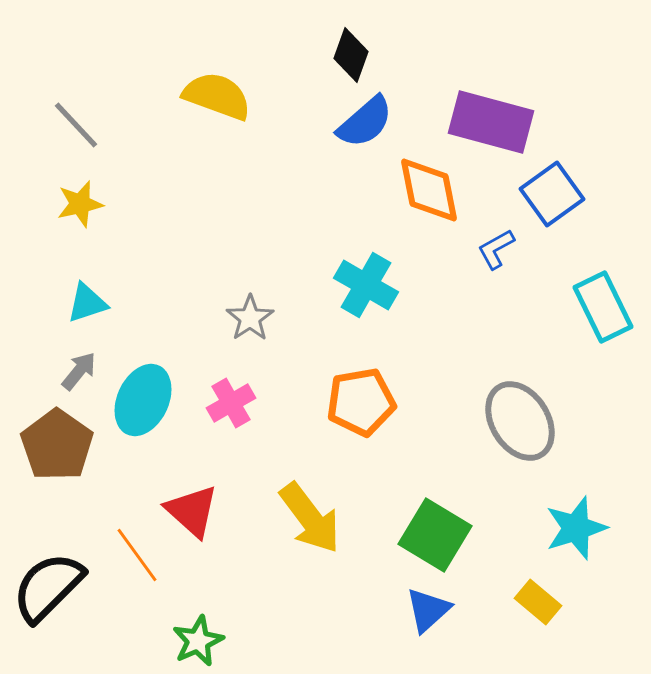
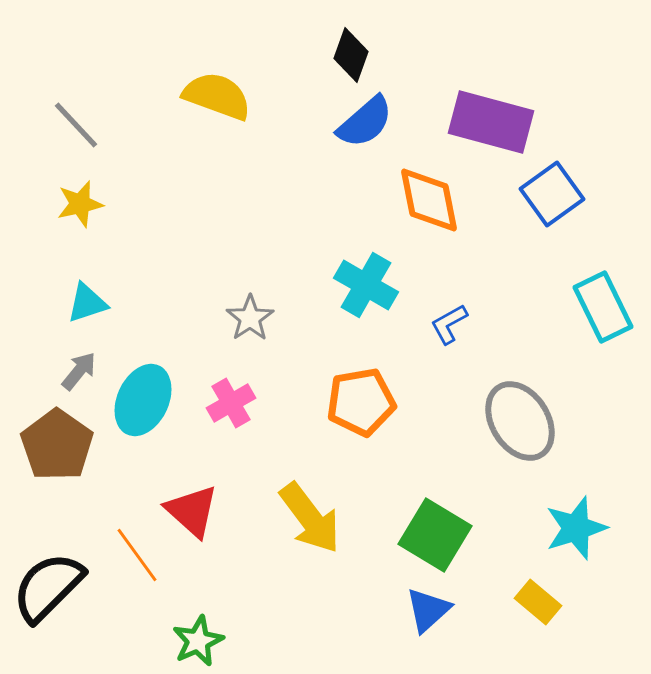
orange diamond: moved 10 px down
blue L-shape: moved 47 px left, 75 px down
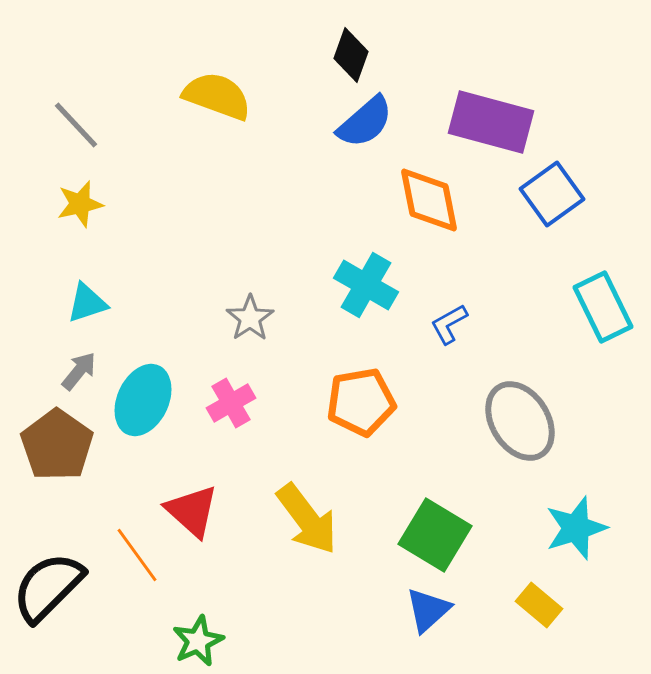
yellow arrow: moved 3 px left, 1 px down
yellow rectangle: moved 1 px right, 3 px down
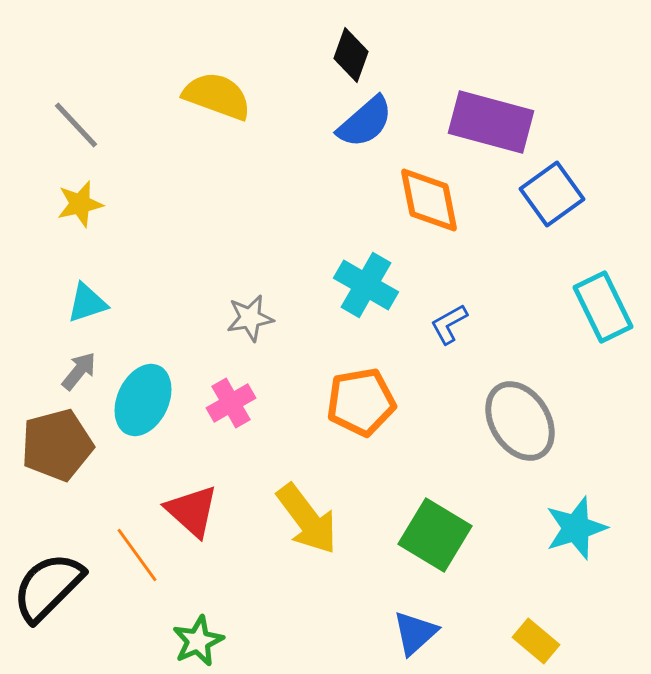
gray star: rotated 24 degrees clockwise
brown pentagon: rotated 22 degrees clockwise
yellow rectangle: moved 3 px left, 36 px down
blue triangle: moved 13 px left, 23 px down
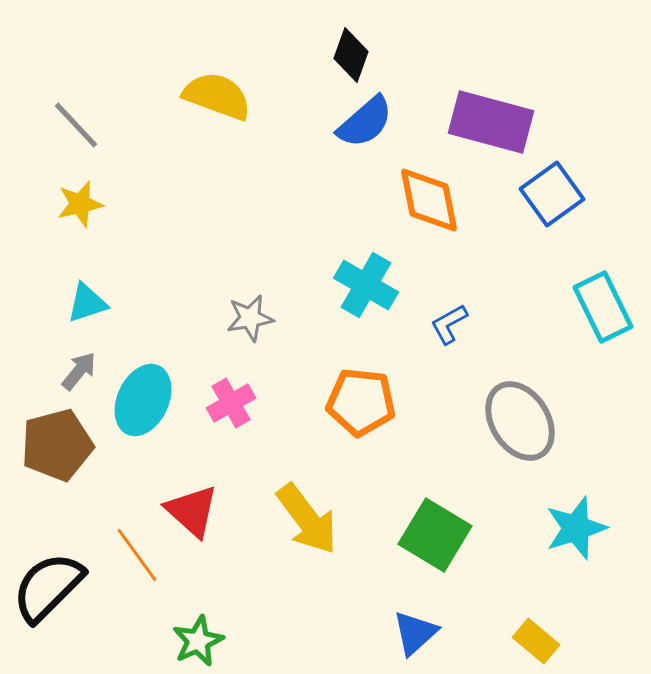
orange pentagon: rotated 16 degrees clockwise
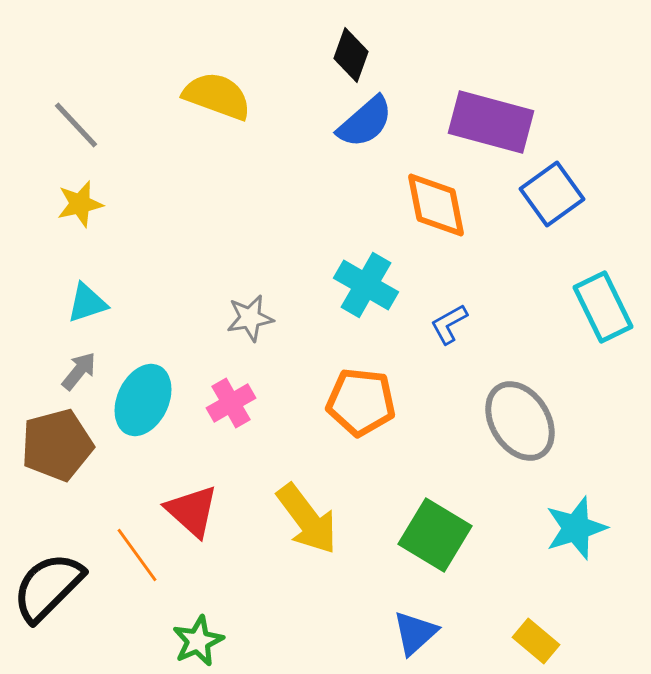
orange diamond: moved 7 px right, 5 px down
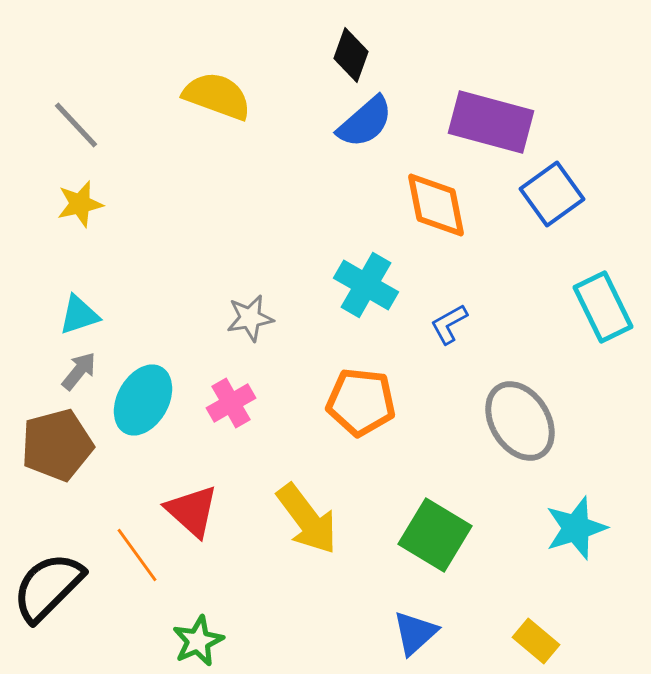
cyan triangle: moved 8 px left, 12 px down
cyan ellipse: rotated 4 degrees clockwise
